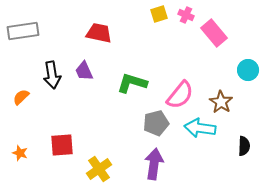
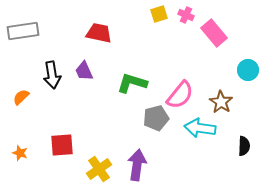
gray pentagon: moved 5 px up
purple arrow: moved 17 px left, 1 px down
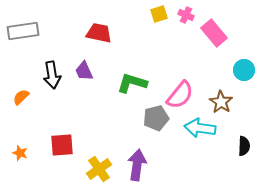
cyan circle: moved 4 px left
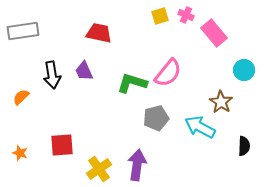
yellow square: moved 1 px right, 2 px down
pink semicircle: moved 12 px left, 22 px up
cyan arrow: moved 1 px up; rotated 20 degrees clockwise
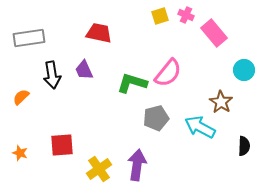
gray rectangle: moved 6 px right, 7 px down
purple trapezoid: moved 1 px up
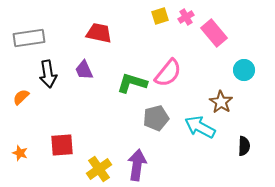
pink cross: moved 2 px down; rotated 35 degrees clockwise
black arrow: moved 4 px left, 1 px up
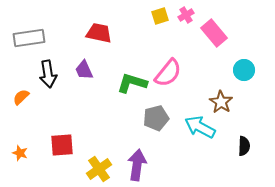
pink cross: moved 2 px up
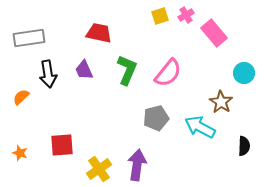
cyan circle: moved 3 px down
green L-shape: moved 5 px left, 13 px up; rotated 96 degrees clockwise
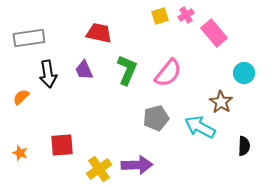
purple arrow: rotated 80 degrees clockwise
